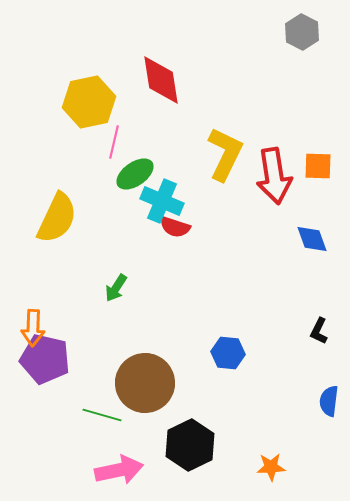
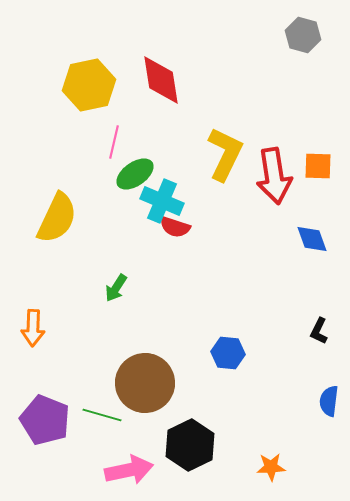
gray hexagon: moved 1 px right, 3 px down; rotated 12 degrees counterclockwise
yellow hexagon: moved 17 px up
purple pentagon: moved 61 px down; rotated 9 degrees clockwise
pink arrow: moved 10 px right
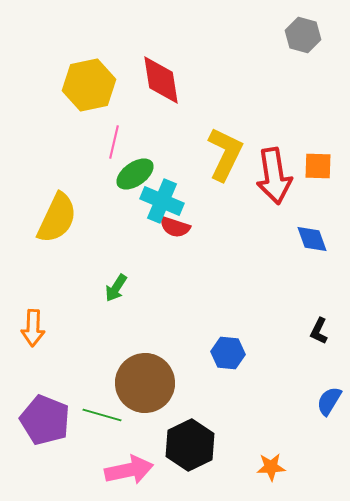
blue semicircle: rotated 24 degrees clockwise
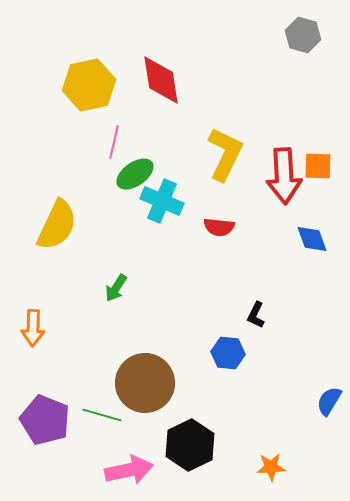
red arrow: moved 10 px right; rotated 6 degrees clockwise
yellow semicircle: moved 7 px down
red semicircle: moved 44 px right; rotated 12 degrees counterclockwise
black L-shape: moved 63 px left, 16 px up
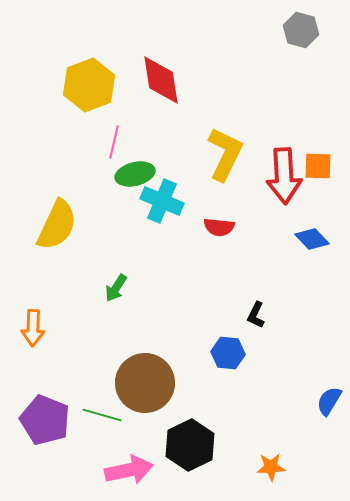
gray hexagon: moved 2 px left, 5 px up
yellow hexagon: rotated 9 degrees counterclockwise
green ellipse: rotated 21 degrees clockwise
blue diamond: rotated 24 degrees counterclockwise
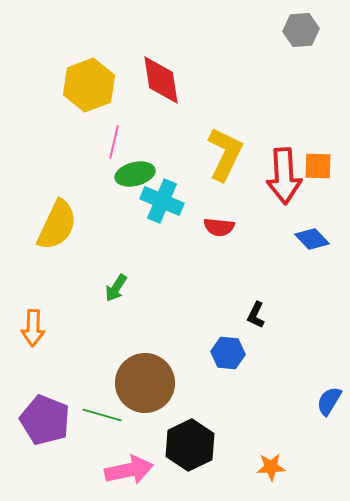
gray hexagon: rotated 20 degrees counterclockwise
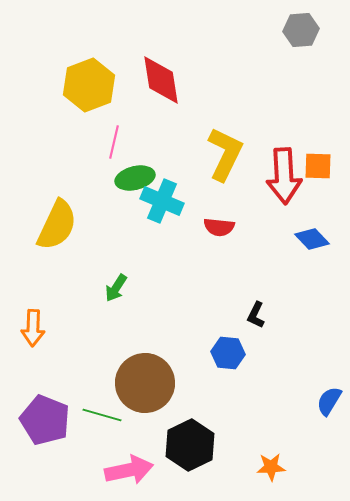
green ellipse: moved 4 px down
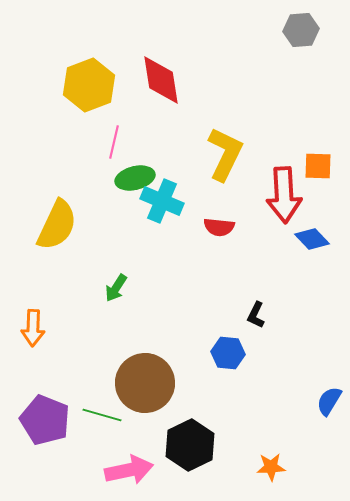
red arrow: moved 19 px down
